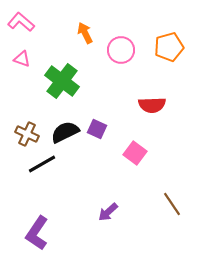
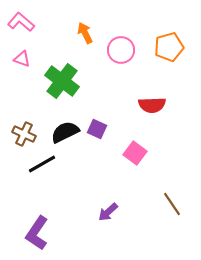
brown cross: moved 3 px left
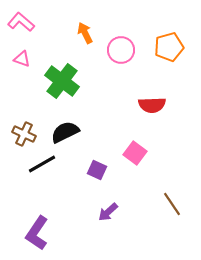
purple square: moved 41 px down
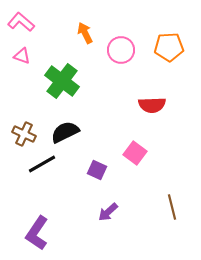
orange pentagon: rotated 12 degrees clockwise
pink triangle: moved 3 px up
brown line: moved 3 px down; rotated 20 degrees clockwise
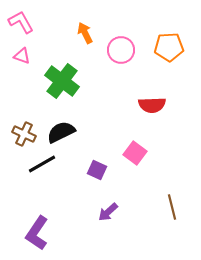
pink L-shape: rotated 20 degrees clockwise
black semicircle: moved 4 px left
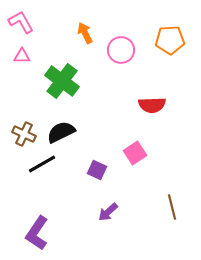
orange pentagon: moved 1 px right, 7 px up
pink triangle: rotated 18 degrees counterclockwise
pink square: rotated 20 degrees clockwise
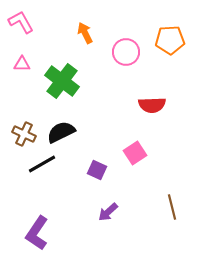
pink circle: moved 5 px right, 2 px down
pink triangle: moved 8 px down
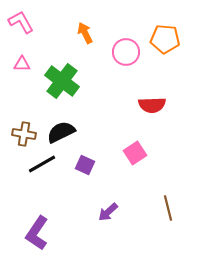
orange pentagon: moved 5 px left, 1 px up; rotated 8 degrees clockwise
brown cross: rotated 15 degrees counterclockwise
purple square: moved 12 px left, 5 px up
brown line: moved 4 px left, 1 px down
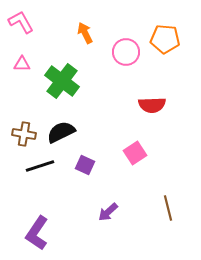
black line: moved 2 px left, 2 px down; rotated 12 degrees clockwise
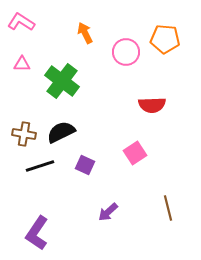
pink L-shape: rotated 28 degrees counterclockwise
